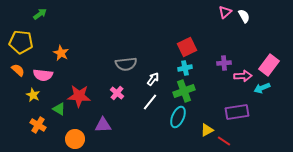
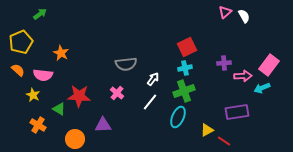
yellow pentagon: rotated 30 degrees counterclockwise
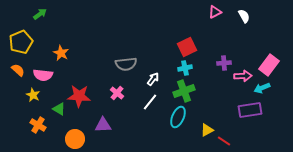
pink triangle: moved 10 px left; rotated 16 degrees clockwise
purple rectangle: moved 13 px right, 2 px up
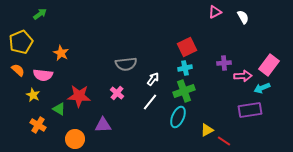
white semicircle: moved 1 px left, 1 px down
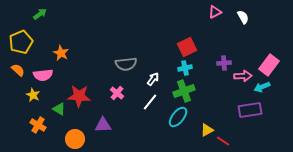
pink semicircle: rotated 12 degrees counterclockwise
cyan arrow: moved 1 px up
cyan ellipse: rotated 15 degrees clockwise
red line: moved 1 px left
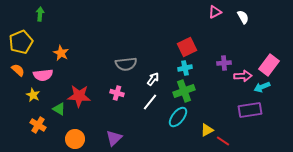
green arrow: rotated 48 degrees counterclockwise
pink cross: rotated 24 degrees counterclockwise
purple triangle: moved 11 px right, 13 px down; rotated 42 degrees counterclockwise
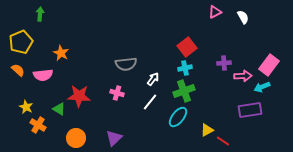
red square: rotated 12 degrees counterclockwise
yellow star: moved 7 px left, 12 px down
orange circle: moved 1 px right, 1 px up
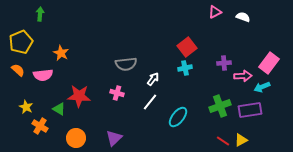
white semicircle: rotated 40 degrees counterclockwise
pink rectangle: moved 2 px up
green cross: moved 36 px right, 15 px down
orange cross: moved 2 px right, 1 px down
yellow triangle: moved 34 px right, 10 px down
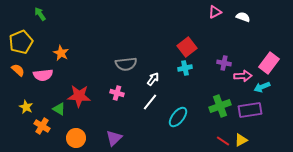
green arrow: rotated 40 degrees counterclockwise
purple cross: rotated 16 degrees clockwise
orange cross: moved 2 px right
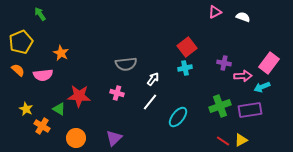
yellow star: moved 2 px down
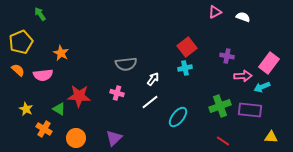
purple cross: moved 3 px right, 7 px up
white line: rotated 12 degrees clockwise
purple rectangle: rotated 15 degrees clockwise
orange cross: moved 2 px right, 3 px down
yellow triangle: moved 30 px right, 3 px up; rotated 32 degrees clockwise
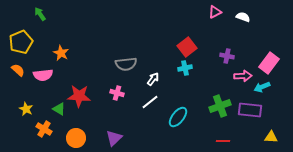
red line: rotated 32 degrees counterclockwise
